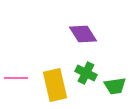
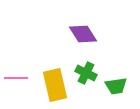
green trapezoid: moved 1 px right
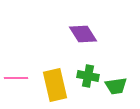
green cross: moved 2 px right, 3 px down; rotated 15 degrees counterclockwise
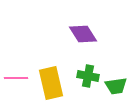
yellow rectangle: moved 4 px left, 2 px up
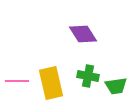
pink line: moved 1 px right, 3 px down
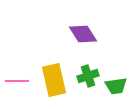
green cross: rotated 30 degrees counterclockwise
yellow rectangle: moved 3 px right, 3 px up
